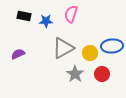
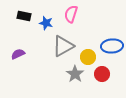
blue star: moved 2 px down; rotated 16 degrees clockwise
gray triangle: moved 2 px up
yellow circle: moved 2 px left, 4 px down
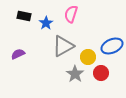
blue star: rotated 24 degrees clockwise
blue ellipse: rotated 20 degrees counterclockwise
red circle: moved 1 px left, 1 px up
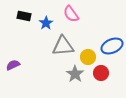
pink semicircle: rotated 54 degrees counterclockwise
gray triangle: rotated 25 degrees clockwise
purple semicircle: moved 5 px left, 11 px down
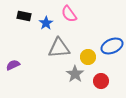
pink semicircle: moved 2 px left
gray triangle: moved 4 px left, 2 px down
red circle: moved 8 px down
